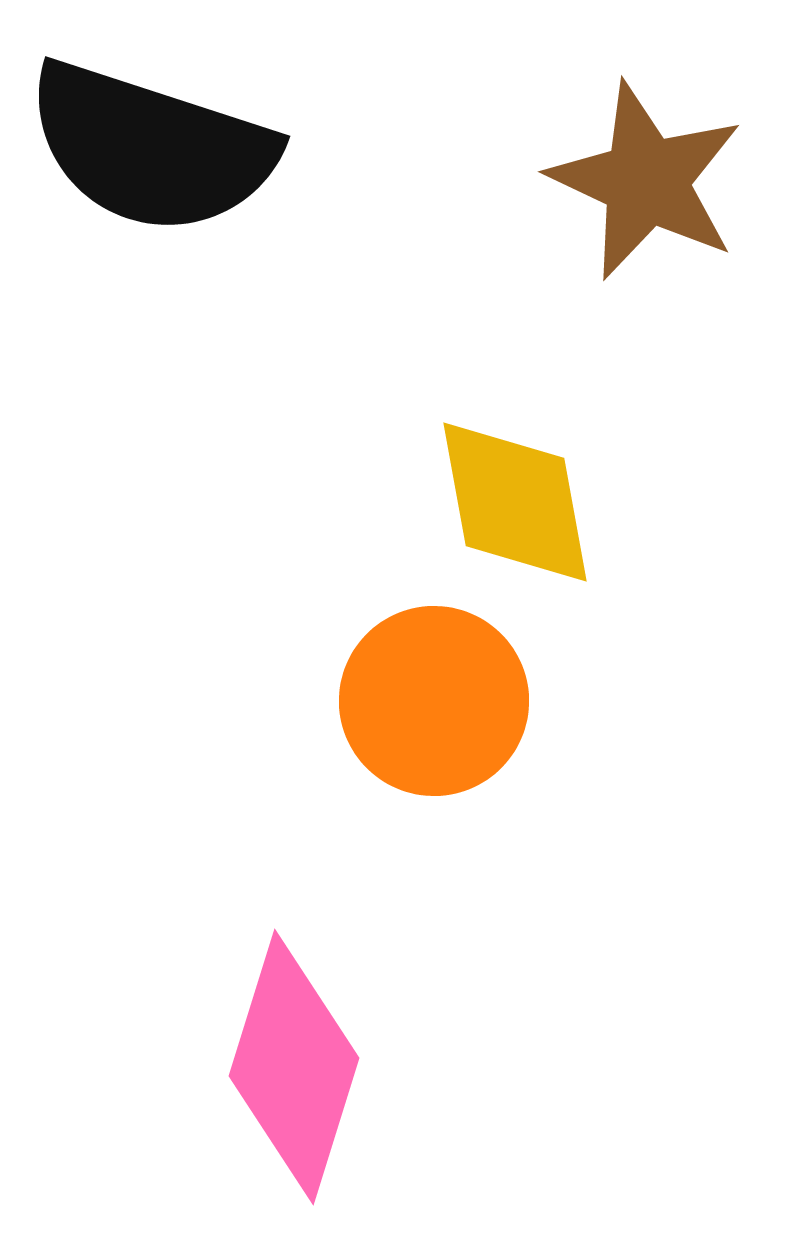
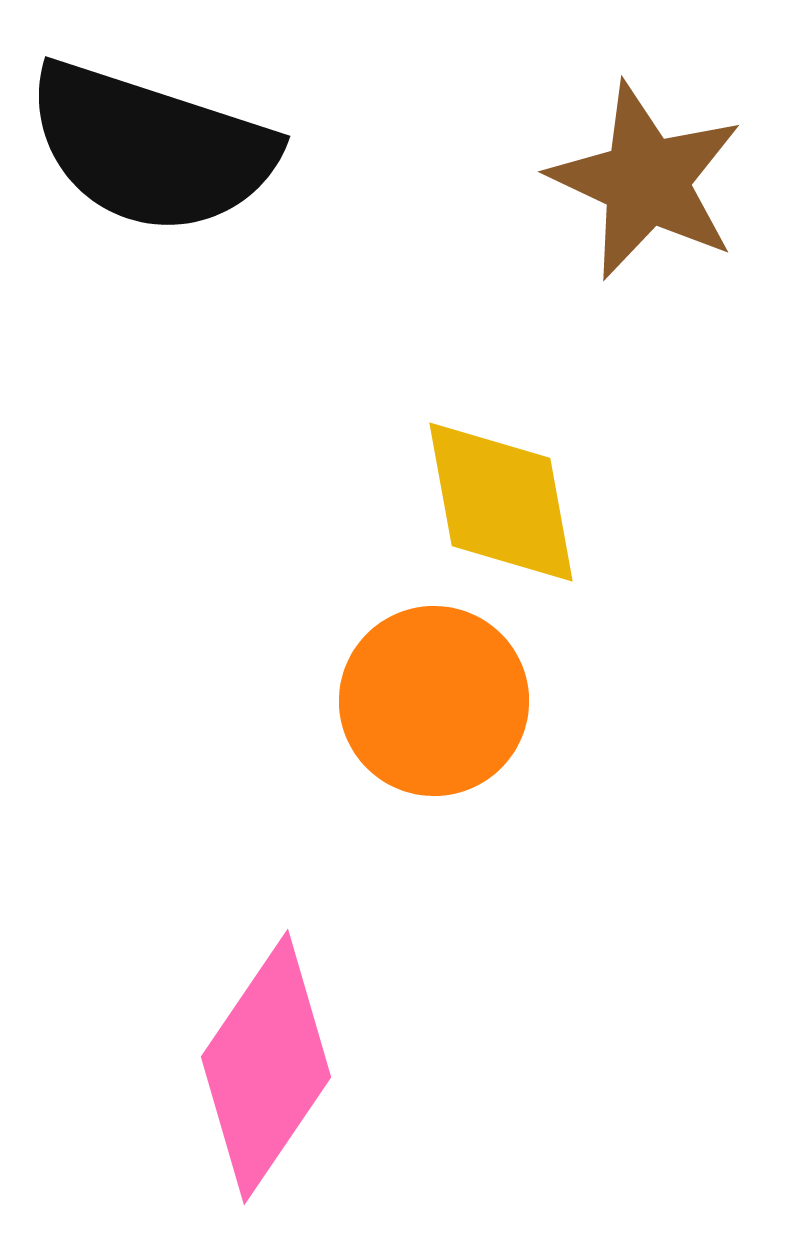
yellow diamond: moved 14 px left
pink diamond: moved 28 px left; rotated 17 degrees clockwise
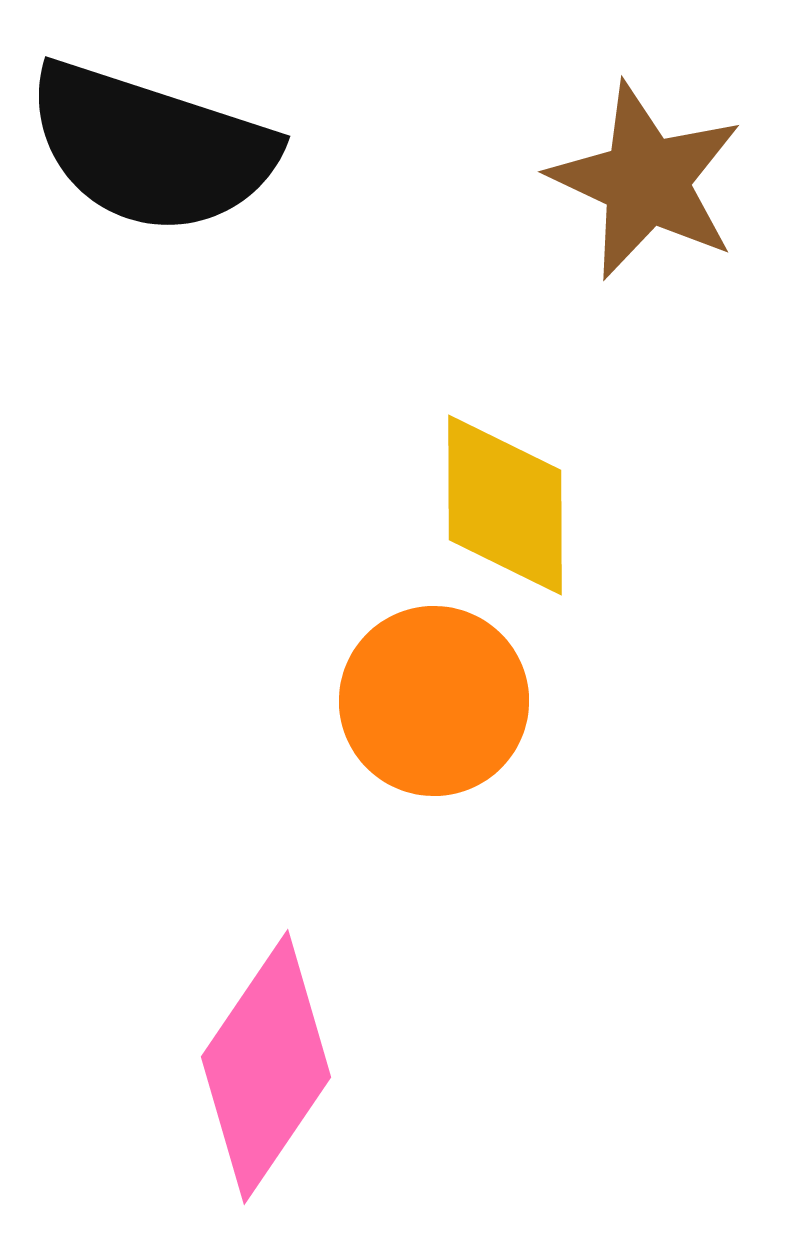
yellow diamond: moved 4 px right, 3 px down; rotated 10 degrees clockwise
